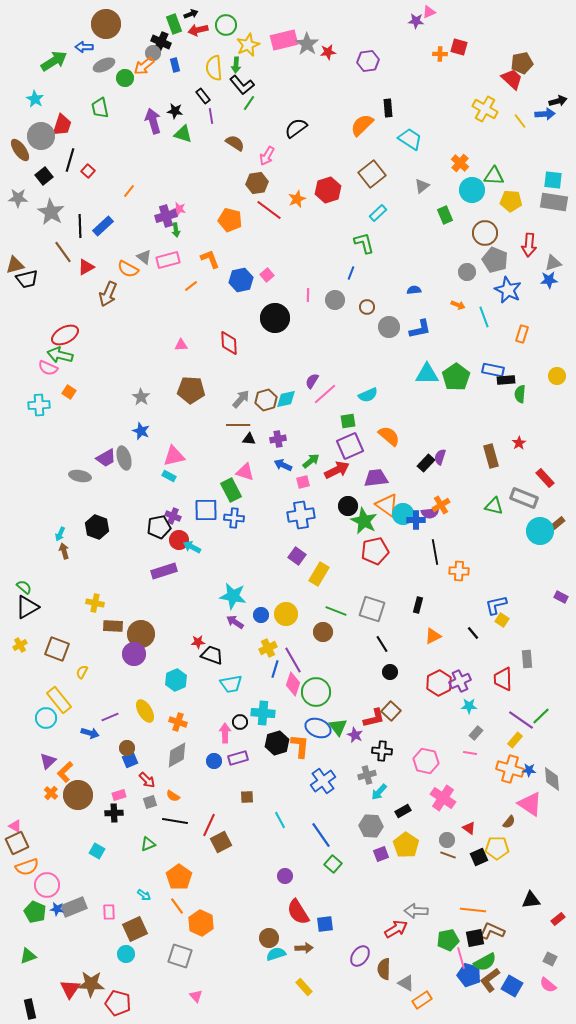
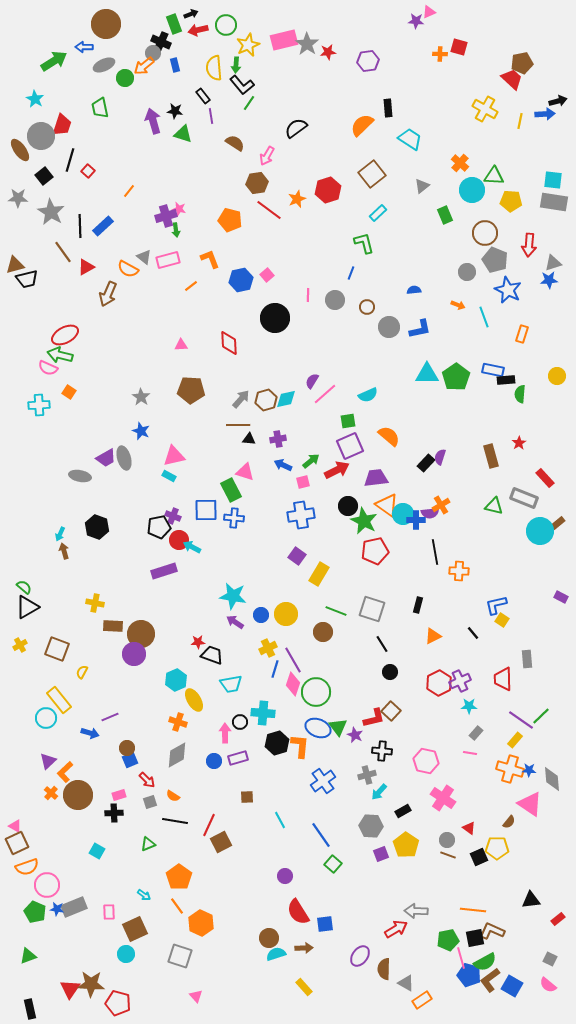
yellow line at (520, 121): rotated 49 degrees clockwise
yellow ellipse at (145, 711): moved 49 px right, 11 px up
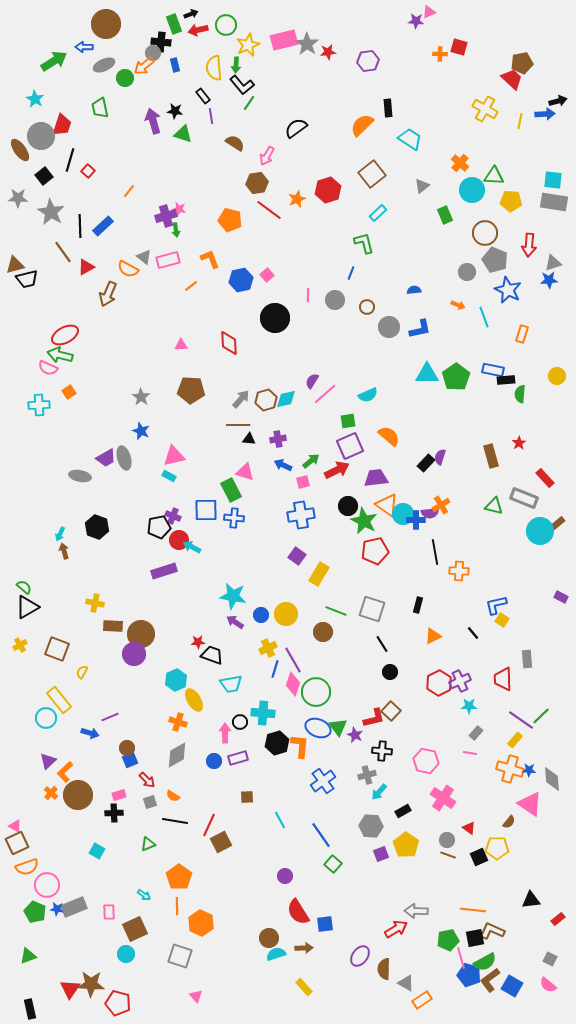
black cross at (161, 42): rotated 18 degrees counterclockwise
orange square at (69, 392): rotated 24 degrees clockwise
orange line at (177, 906): rotated 36 degrees clockwise
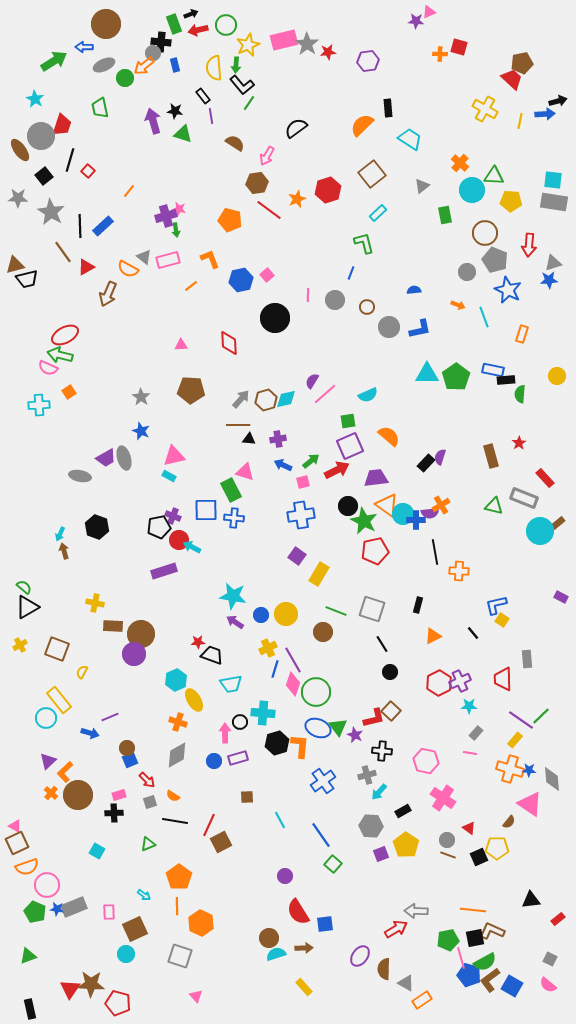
green rectangle at (445, 215): rotated 12 degrees clockwise
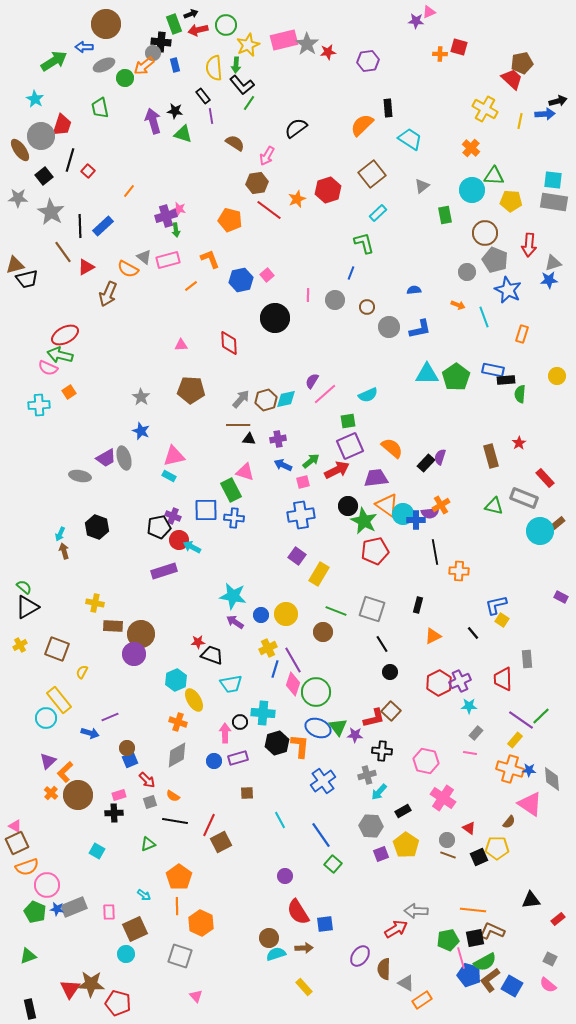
orange cross at (460, 163): moved 11 px right, 15 px up
orange semicircle at (389, 436): moved 3 px right, 12 px down
purple star at (355, 735): rotated 21 degrees counterclockwise
brown square at (247, 797): moved 4 px up
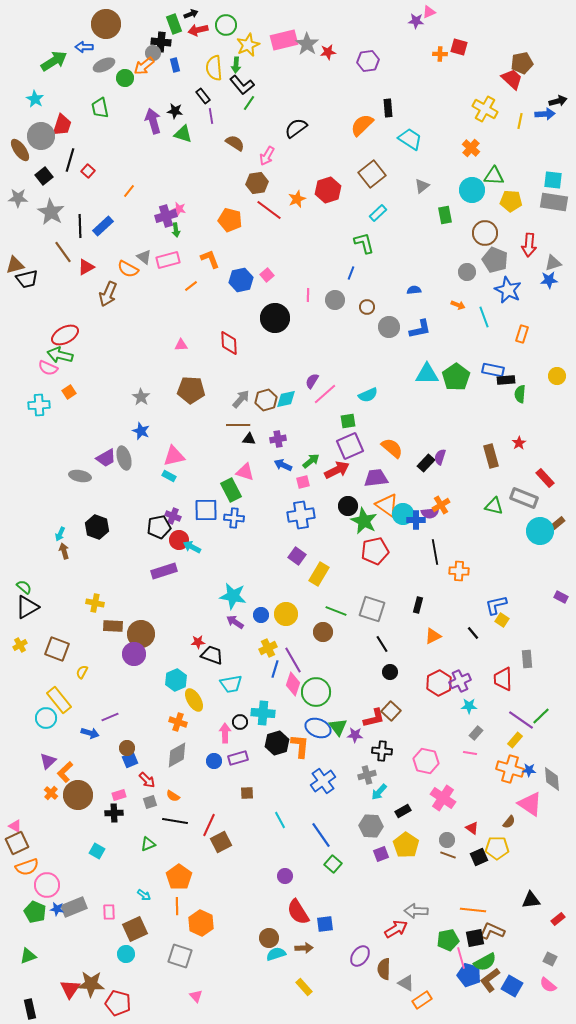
red triangle at (469, 828): moved 3 px right
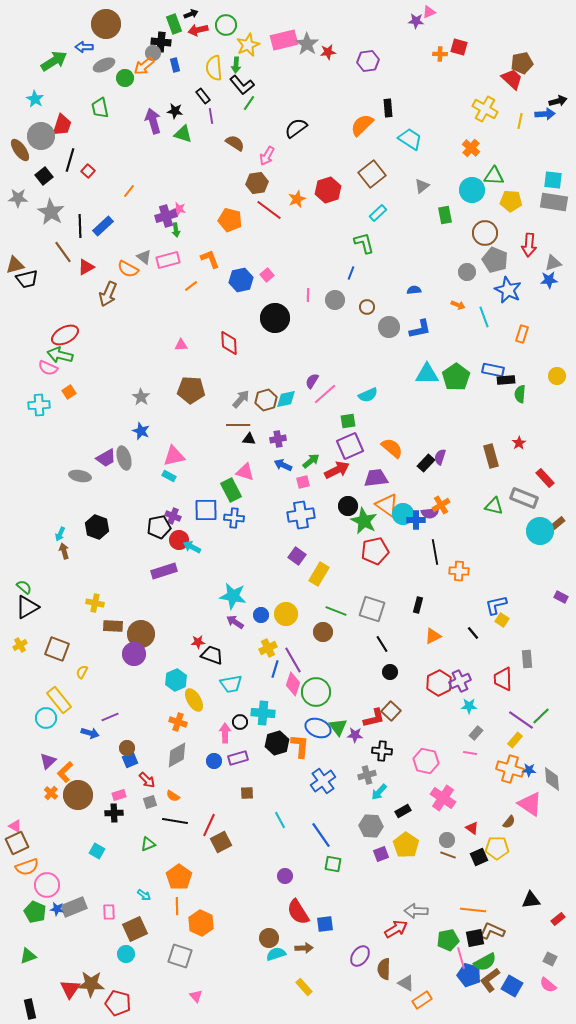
green square at (333, 864): rotated 30 degrees counterclockwise
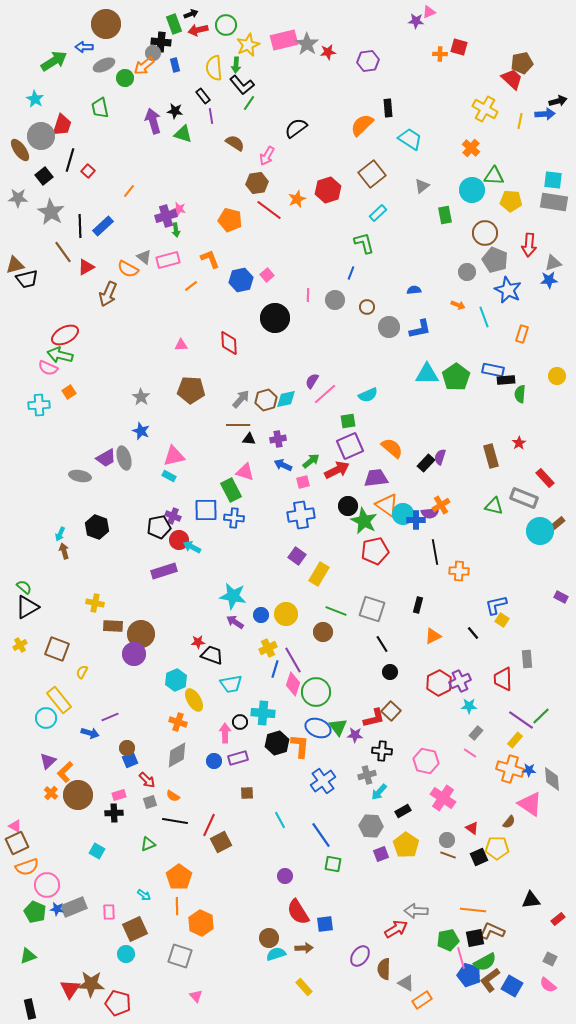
pink line at (470, 753): rotated 24 degrees clockwise
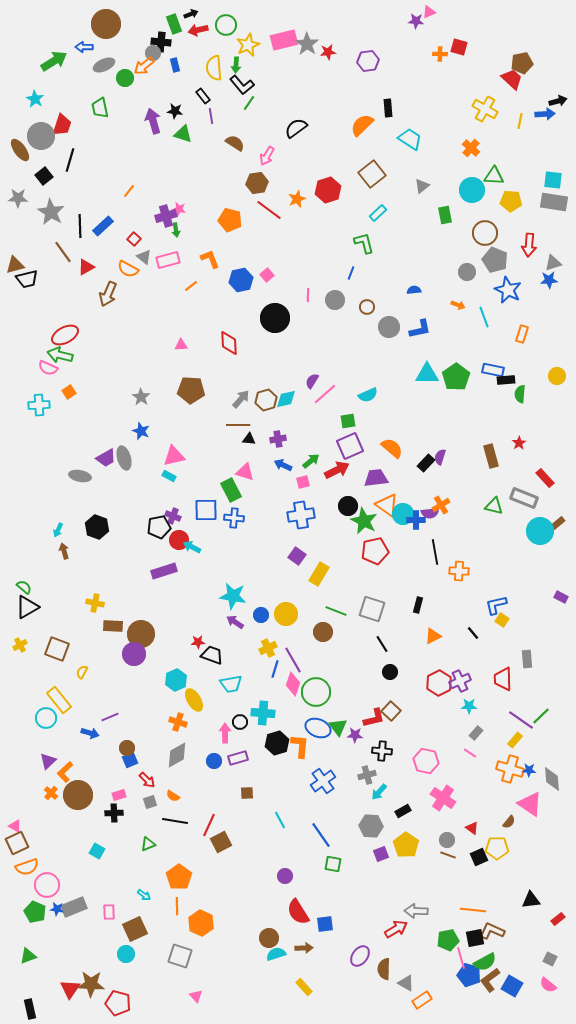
red square at (88, 171): moved 46 px right, 68 px down
cyan arrow at (60, 534): moved 2 px left, 4 px up
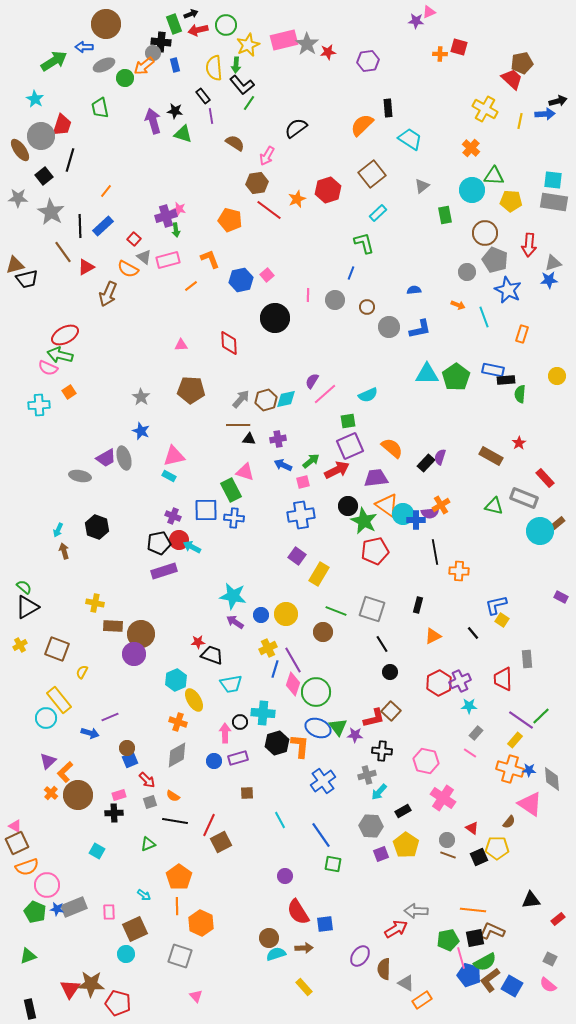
orange line at (129, 191): moved 23 px left
brown rectangle at (491, 456): rotated 45 degrees counterclockwise
black pentagon at (159, 527): moved 16 px down
